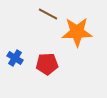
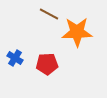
brown line: moved 1 px right
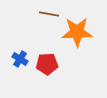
brown line: rotated 18 degrees counterclockwise
blue cross: moved 5 px right, 1 px down
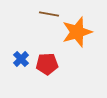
orange star: rotated 16 degrees counterclockwise
blue cross: moved 1 px right; rotated 14 degrees clockwise
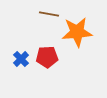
orange star: rotated 12 degrees clockwise
red pentagon: moved 7 px up
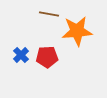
orange star: moved 1 px up
blue cross: moved 4 px up
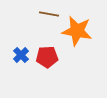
orange star: rotated 16 degrees clockwise
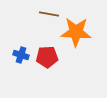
orange star: moved 1 px left, 1 px down; rotated 8 degrees counterclockwise
blue cross: rotated 28 degrees counterclockwise
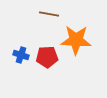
orange star: moved 8 px down
